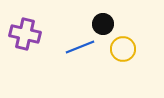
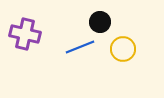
black circle: moved 3 px left, 2 px up
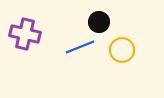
black circle: moved 1 px left
yellow circle: moved 1 px left, 1 px down
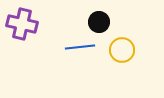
purple cross: moved 3 px left, 10 px up
blue line: rotated 16 degrees clockwise
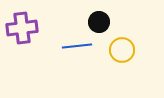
purple cross: moved 4 px down; rotated 20 degrees counterclockwise
blue line: moved 3 px left, 1 px up
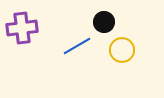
black circle: moved 5 px right
blue line: rotated 24 degrees counterclockwise
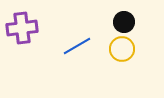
black circle: moved 20 px right
yellow circle: moved 1 px up
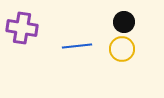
purple cross: rotated 16 degrees clockwise
blue line: rotated 24 degrees clockwise
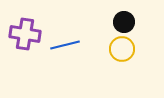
purple cross: moved 3 px right, 6 px down
blue line: moved 12 px left, 1 px up; rotated 8 degrees counterclockwise
